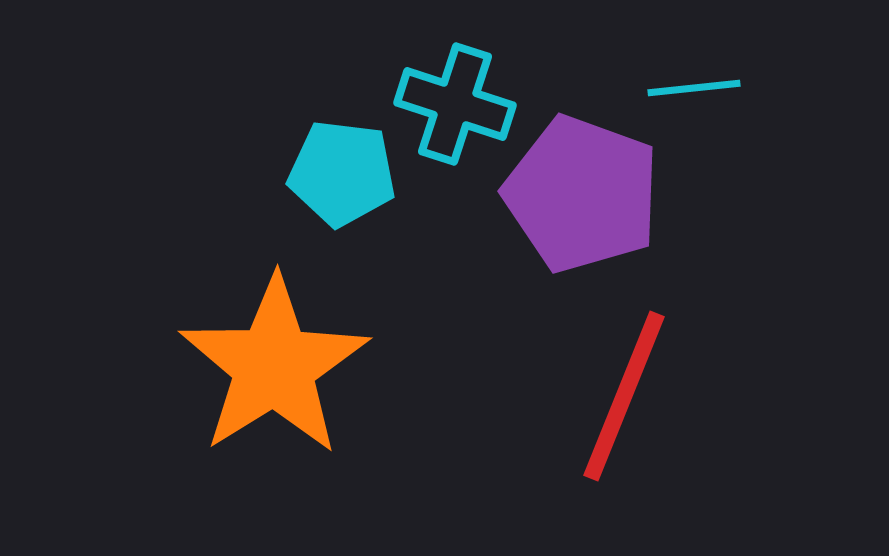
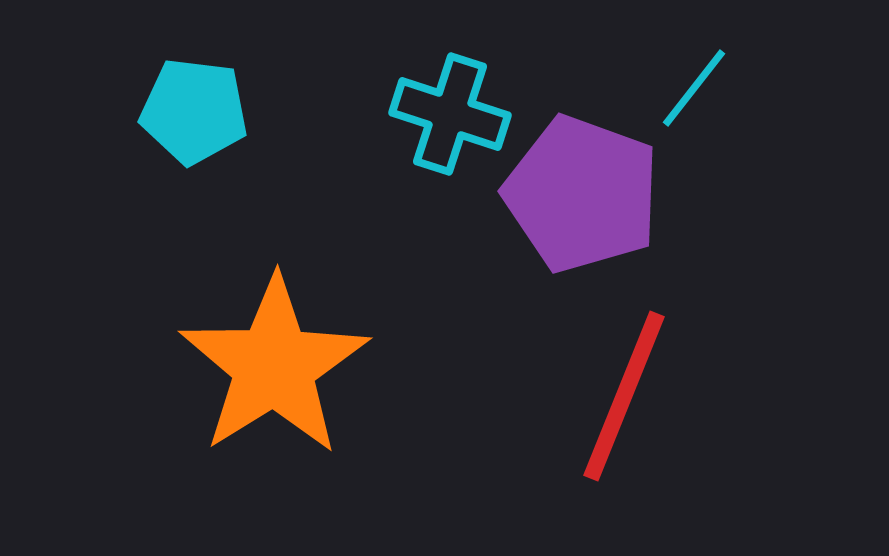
cyan line: rotated 46 degrees counterclockwise
cyan cross: moved 5 px left, 10 px down
cyan pentagon: moved 148 px left, 62 px up
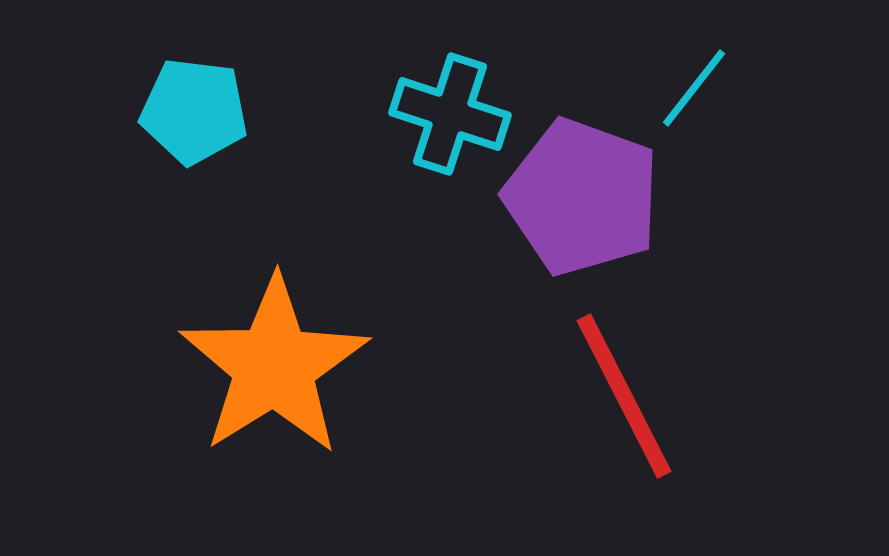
purple pentagon: moved 3 px down
red line: rotated 49 degrees counterclockwise
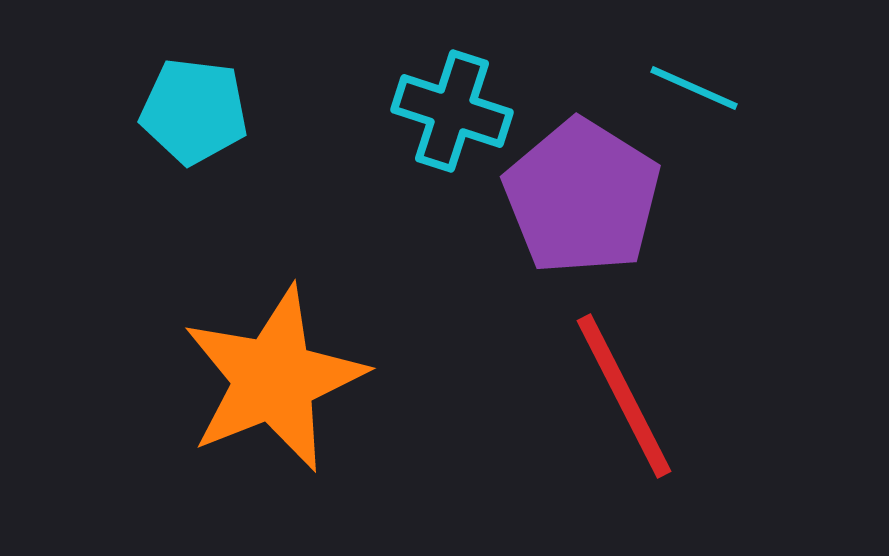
cyan line: rotated 76 degrees clockwise
cyan cross: moved 2 px right, 3 px up
purple pentagon: rotated 12 degrees clockwise
orange star: moved 13 px down; rotated 10 degrees clockwise
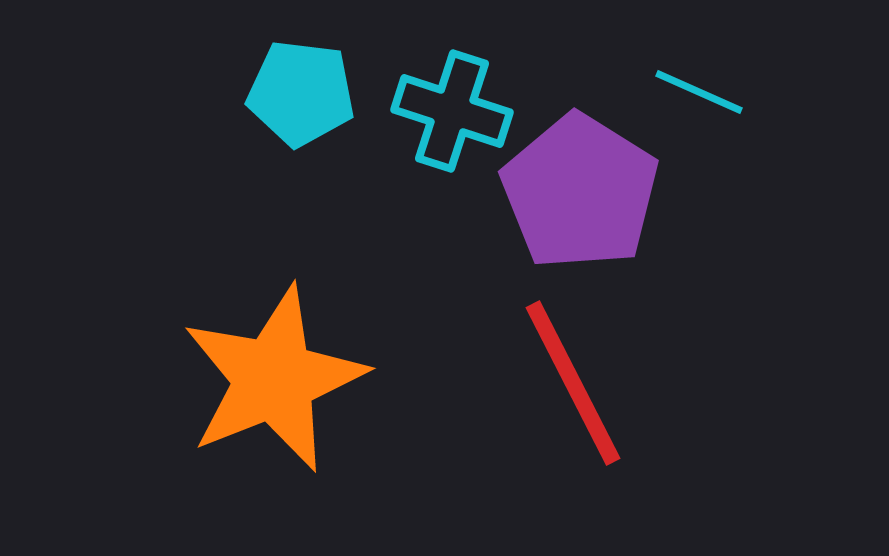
cyan line: moved 5 px right, 4 px down
cyan pentagon: moved 107 px right, 18 px up
purple pentagon: moved 2 px left, 5 px up
red line: moved 51 px left, 13 px up
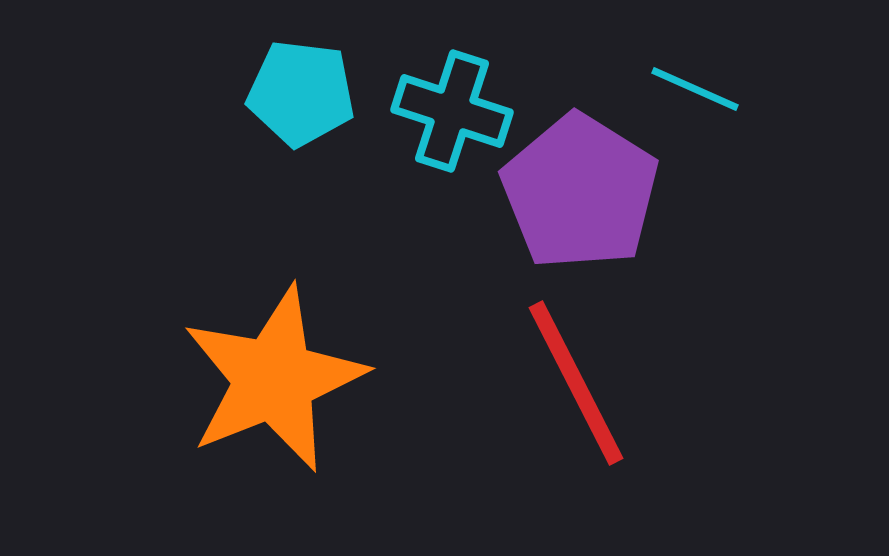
cyan line: moved 4 px left, 3 px up
red line: moved 3 px right
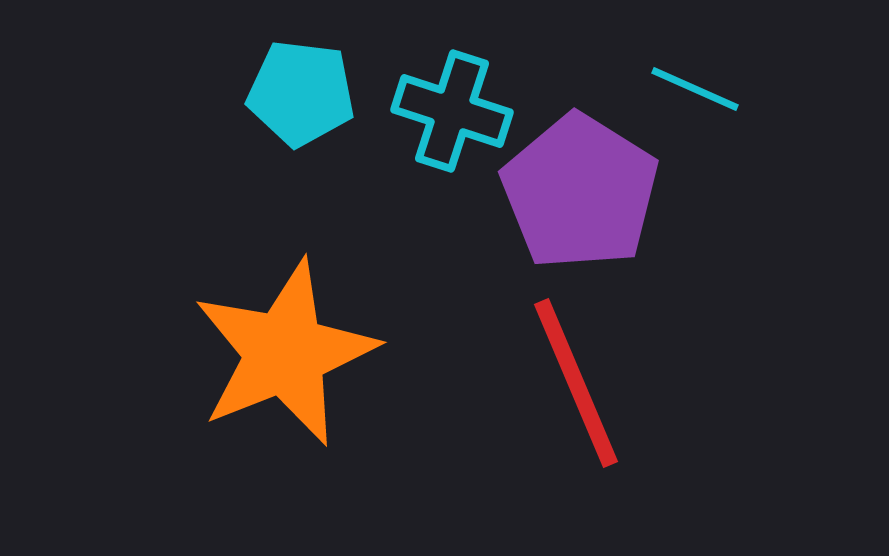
orange star: moved 11 px right, 26 px up
red line: rotated 4 degrees clockwise
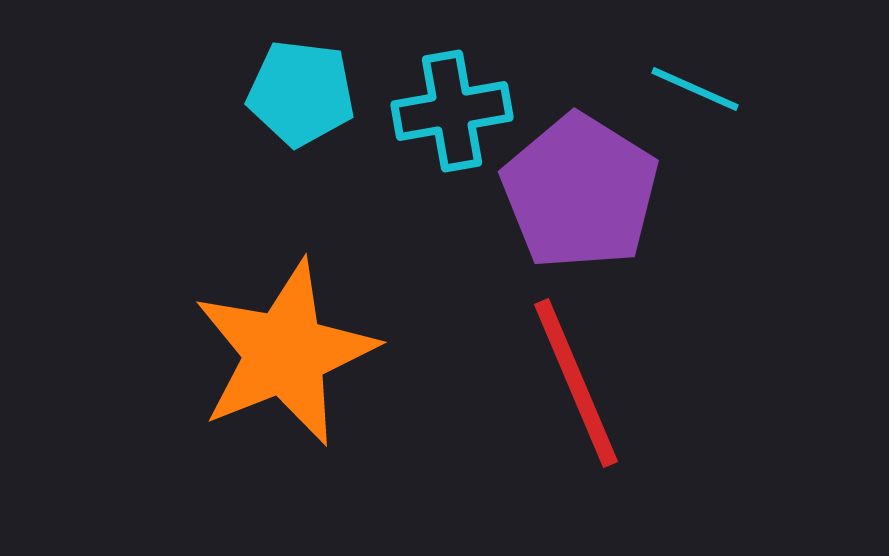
cyan cross: rotated 28 degrees counterclockwise
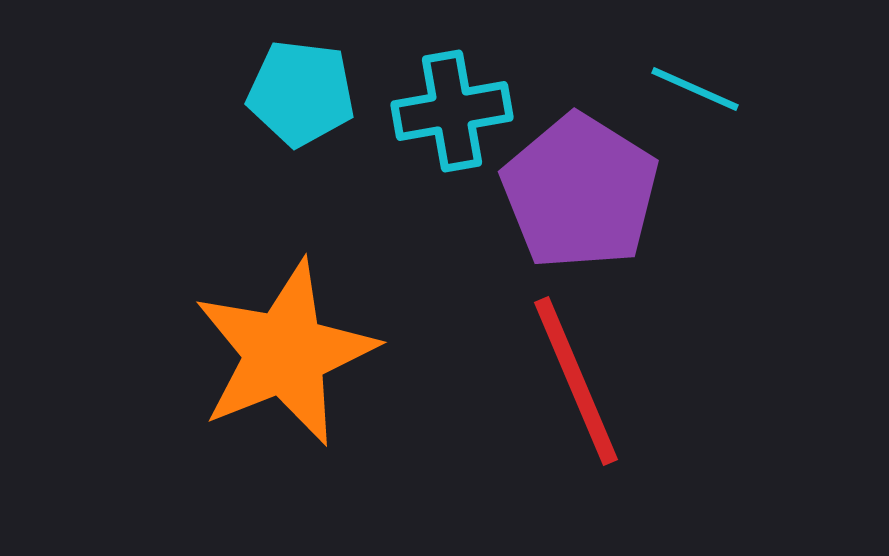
red line: moved 2 px up
